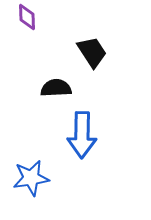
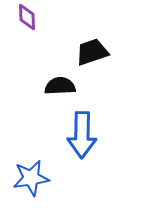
black trapezoid: rotated 76 degrees counterclockwise
black semicircle: moved 4 px right, 2 px up
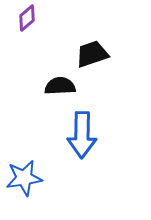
purple diamond: moved 1 px down; rotated 52 degrees clockwise
black trapezoid: moved 2 px down
blue star: moved 7 px left
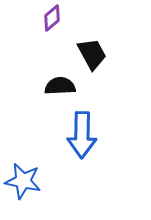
purple diamond: moved 25 px right
black trapezoid: rotated 80 degrees clockwise
blue star: moved 1 px left, 3 px down; rotated 21 degrees clockwise
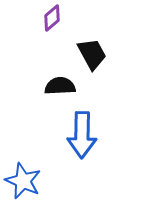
blue star: rotated 12 degrees clockwise
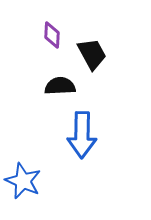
purple diamond: moved 17 px down; rotated 48 degrees counterclockwise
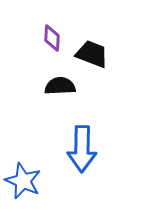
purple diamond: moved 3 px down
black trapezoid: rotated 40 degrees counterclockwise
blue arrow: moved 14 px down
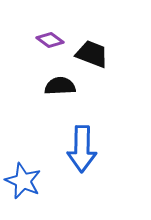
purple diamond: moved 2 px left, 2 px down; rotated 56 degrees counterclockwise
